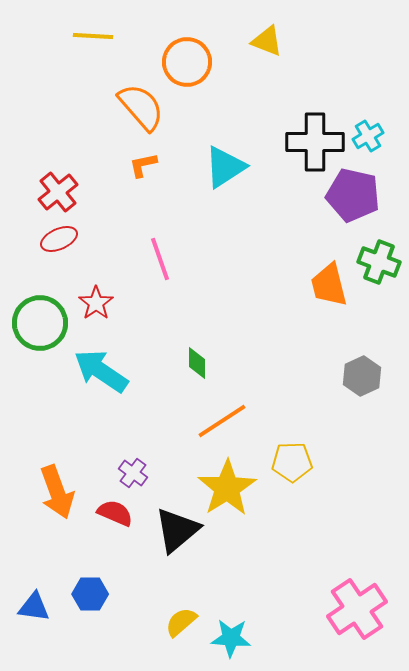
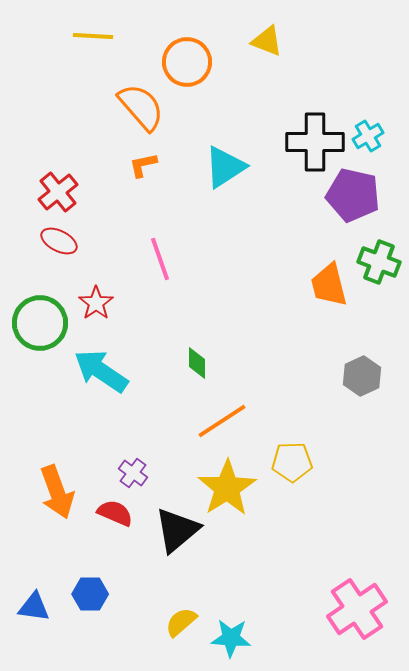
red ellipse: moved 2 px down; rotated 51 degrees clockwise
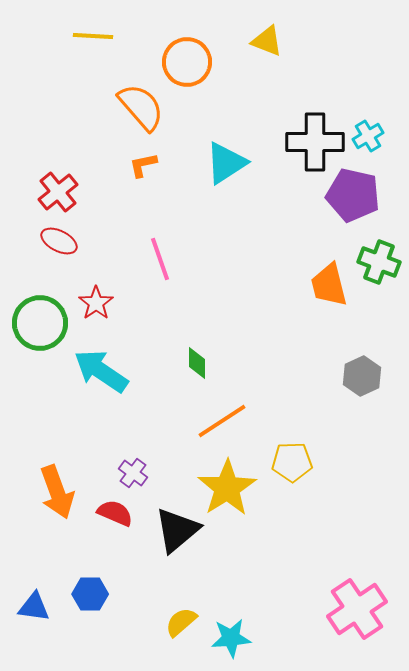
cyan triangle: moved 1 px right, 4 px up
cyan star: rotated 9 degrees counterclockwise
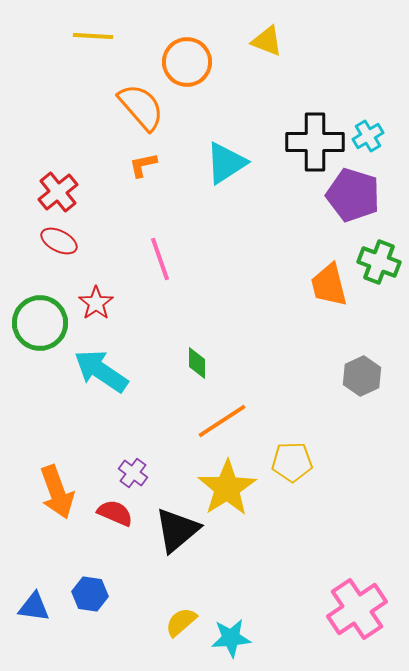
purple pentagon: rotated 4 degrees clockwise
blue hexagon: rotated 8 degrees clockwise
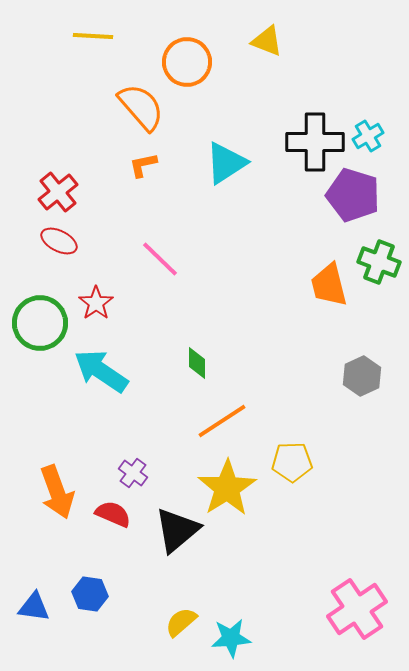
pink line: rotated 27 degrees counterclockwise
red semicircle: moved 2 px left, 1 px down
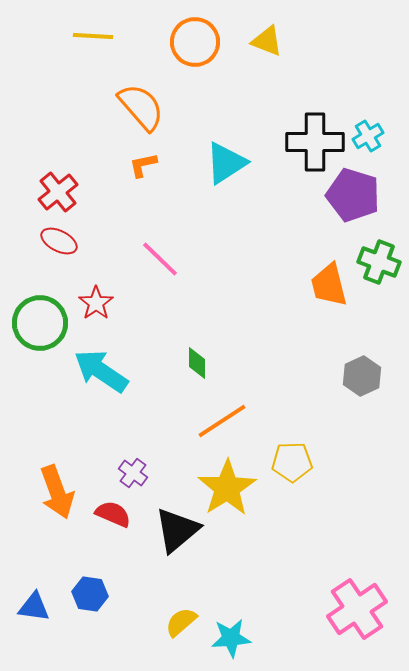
orange circle: moved 8 px right, 20 px up
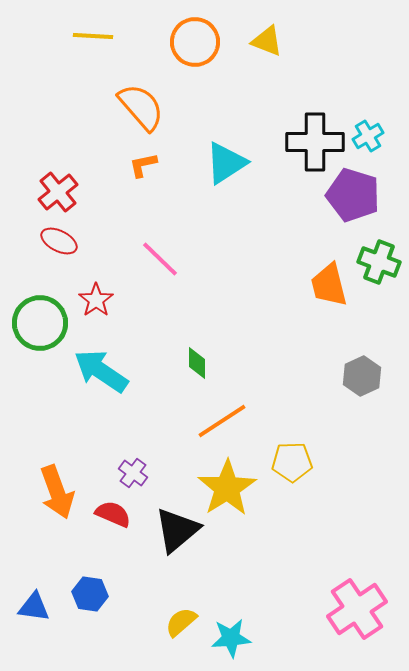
red star: moved 3 px up
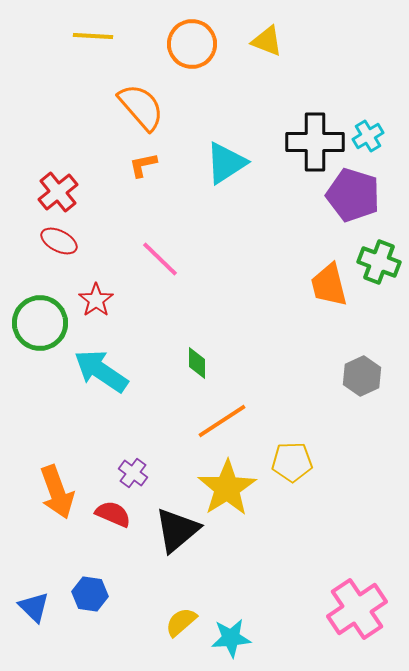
orange circle: moved 3 px left, 2 px down
blue triangle: rotated 36 degrees clockwise
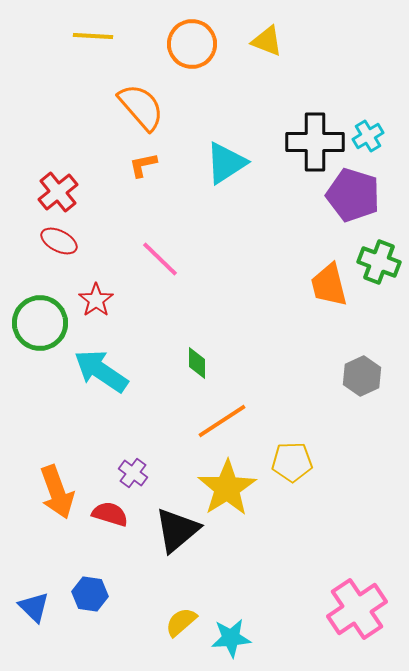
red semicircle: moved 3 px left; rotated 6 degrees counterclockwise
